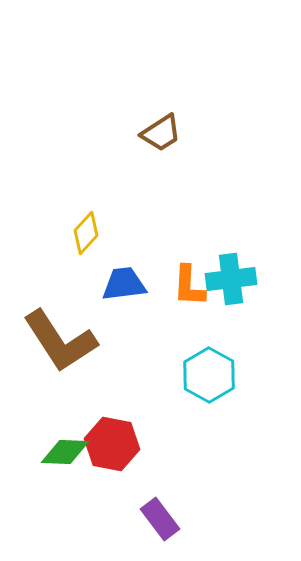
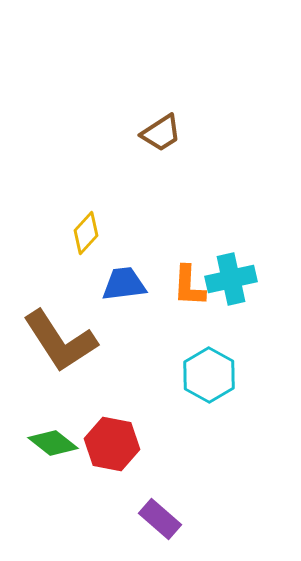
cyan cross: rotated 6 degrees counterclockwise
green diamond: moved 12 px left, 9 px up; rotated 36 degrees clockwise
purple rectangle: rotated 12 degrees counterclockwise
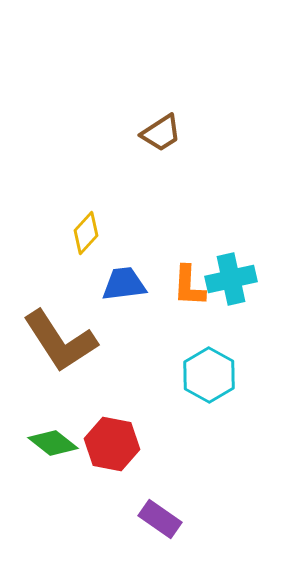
purple rectangle: rotated 6 degrees counterclockwise
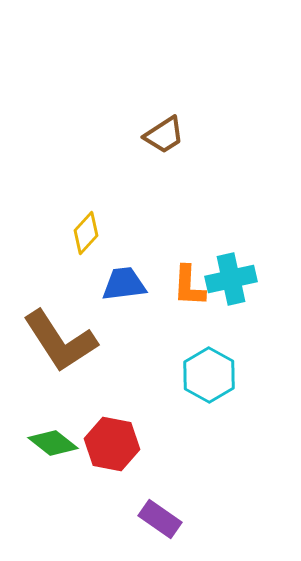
brown trapezoid: moved 3 px right, 2 px down
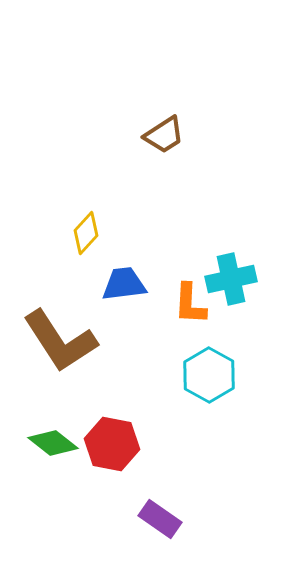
orange L-shape: moved 1 px right, 18 px down
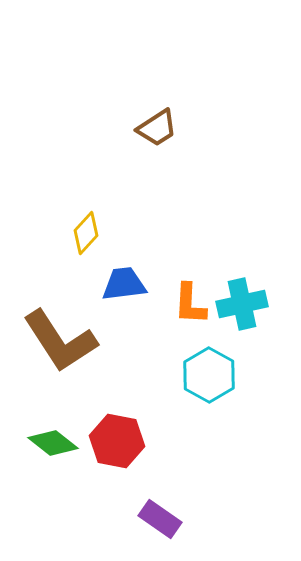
brown trapezoid: moved 7 px left, 7 px up
cyan cross: moved 11 px right, 25 px down
red hexagon: moved 5 px right, 3 px up
